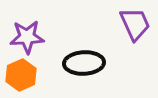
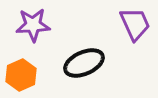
purple star: moved 6 px right, 12 px up
black ellipse: rotated 21 degrees counterclockwise
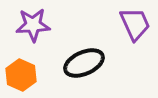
orange hexagon: rotated 12 degrees counterclockwise
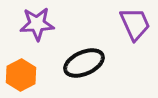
purple star: moved 4 px right, 1 px up
orange hexagon: rotated 8 degrees clockwise
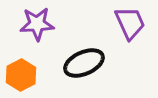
purple trapezoid: moved 5 px left, 1 px up
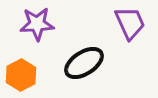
black ellipse: rotated 9 degrees counterclockwise
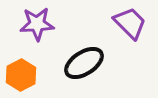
purple trapezoid: rotated 21 degrees counterclockwise
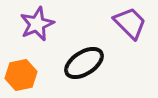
purple star: rotated 20 degrees counterclockwise
orange hexagon: rotated 16 degrees clockwise
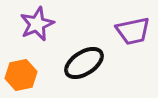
purple trapezoid: moved 3 px right, 8 px down; rotated 123 degrees clockwise
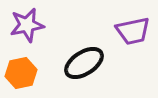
purple star: moved 10 px left, 1 px down; rotated 12 degrees clockwise
orange hexagon: moved 2 px up
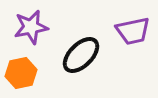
purple star: moved 4 px right, 2 px down
black ellipse: moved 3 px left, 8 px up; rotated 12 degrees counterclockwise
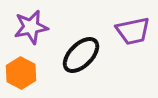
orange hexagon: rotated 20 degrees counterclockwise
